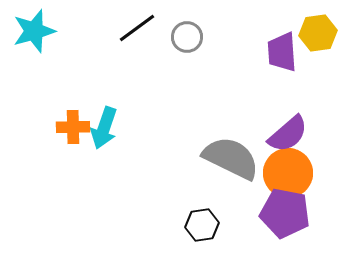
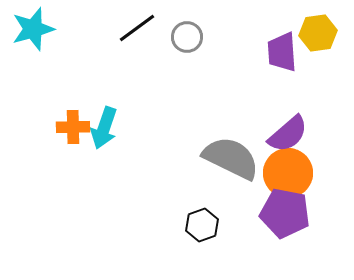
cyan star: moved 1 px left, 2 px up
black hexagon: rotated 12 degrees counterclockwise
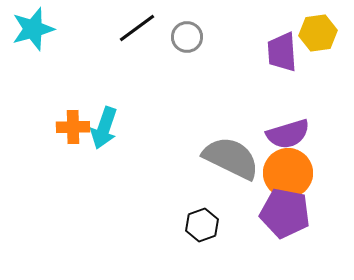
purple semicircle: rotated 24 degrees clockwise
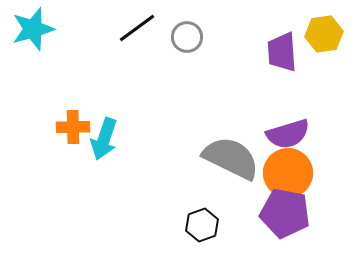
yellow hexagon: moved 6 px right, 1 px down
cyan arrow: moved 11 px down
